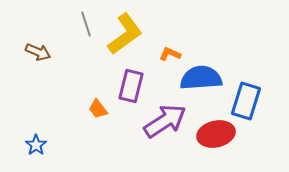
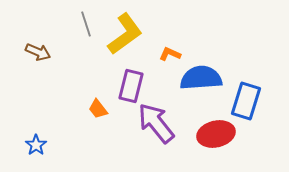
purple arrow: moved 9 px left, 2 px down; rotated 96 degrees counterclockwise
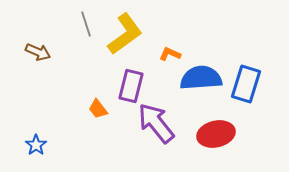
blue rectangle: moved 17 px up
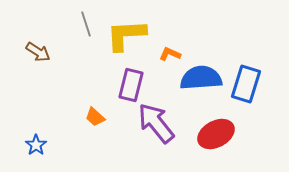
yellow L-shape: moved 1 px right, 1 px down; rotated 147 degrees counterclockwise
brown arrow: rotated 10 degrees clockwise
purple rectangle: moved 1 px up
orange trapezoid: moved 3 px left, 8 px down; rotated 10 degrees counterclockwise
red ellipse: rotated 15 degrees counterclockwise
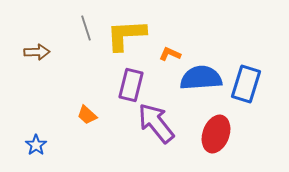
gray line: moved 4 px down
brown arrow: moved 1 px left; rotated 35 degrees counterclockwise
orange trapezoid: moved 8 px left, 2 px up
red ellipse: rotated 42 degrees counterclockwise
